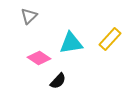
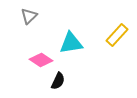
yellow rectangle: moved 7 px right, 4 px up
pink diamond: moved 2 px right, 2 px down
black semicircle: rotated 18 degrees counterclockwise
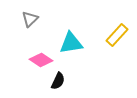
gray triangle: moved 1 px right, 3 px down
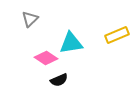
yellow rectangle: rotated 25 degrees clockwise
pink diamond: moved 5 px right, 2 px up
black semicircle: moved 1 px right, 1 px up; rotated 42 degrees clockwise
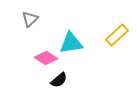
yellow rectangle: rotated 20 degrees counterclockwise
black semicircle: rotated 18 degrees counterclockwise
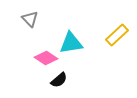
gray triangle: rotated 30 degrees counterclockwise
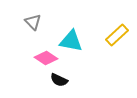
gray triangle: moved 3 px right, 3 px down
cyan triangle: moved 2 px up; rotated 20 degrees clockwise
black semicircle: rotated 66 degrees clockwise
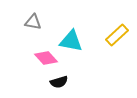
gray triangle: rotated 36 degrees counterclockwise
pink diamond: rotated 15 degrees clockwise
black semicircle: moved 2 px down; rotated 42 degrees counterclockwise
